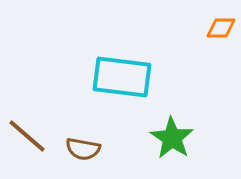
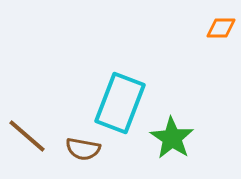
cyan rectangle: moved 2 px left, 26 px down; rotated 76 degrees counterclockwise
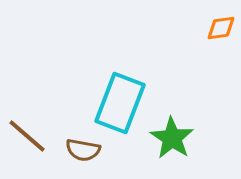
orange diamond: rotated 8 degrees counterclockwise
brown semicircle: moved 1 px down
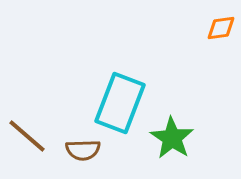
brown semicircle: rotated 12 degrees counterclockwise
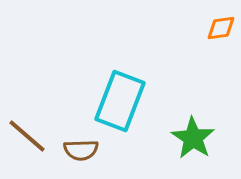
cyan rectangle: moved 2 px up
green star: moved 21 px right
brown semicircle: moved 2 px left
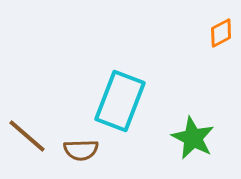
orange diamond: moved 5 px down; rotated 20 degrees counterclockwise
green star: rotated 6 degrees counterclockwise
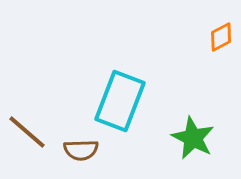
orange diamond: moved 4 px down
brown line: moved 4 px up
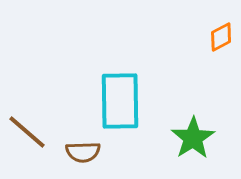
cyan rectangle: rotated 22 degrees counterclockwise
green star: rotated 12 degrees clockwise
brown semicircle: moved 2 px right, 2 px down
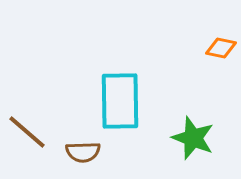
orange diamond: moved 11 px down; rotated 40 degrees clockwise
green star: rotated 18 degrees counterclockwise
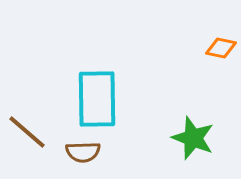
cyan rectangle: moved 23 px left, 2 px up
